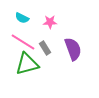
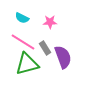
purple semicircle: moved 10 px left, 8 px down
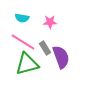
cyan semicircle: rotated 16 degrees counterclockwise
purple semicircle: moved 2 px left
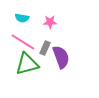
gray rectangle: rotated 56 degrees clockwise
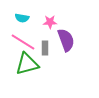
gray rectangle: rotated 24 degrees counterclockwise
purple semicircle: moved 5 px right, 17 px up
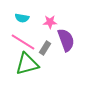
gray rectangle: rotated 32 degrees clockwise
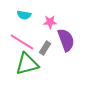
cyan semicircle: moved 2 px right, 3 px up
pink line: moved 1 px left
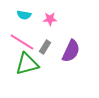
pink star: moved 3 px up
purple semicircle: moved 5 px right, 11 px down; rotated 45 degrees clockwise
gray rectangle: moved 1 px up
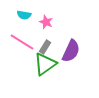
pink star: moved 4 px left, 3 px down; rotated 24 degrees clockwise
green triangle: moved 18 px right; rotated 20 degrees counterclockwise
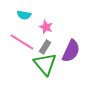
pink star: moved 5 px down
green triangle: rotated 35 degrees counterclockwise
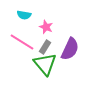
purple semicircle: moved 1 px left, 2 px up
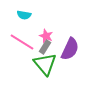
pink star: moved 9 px down
